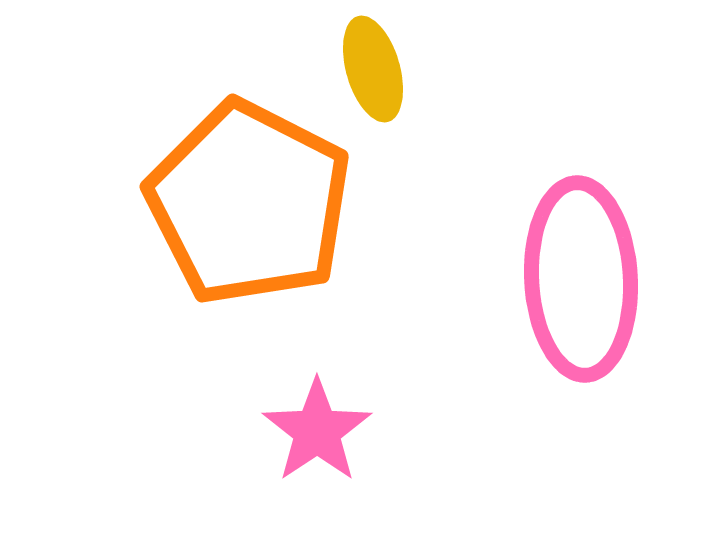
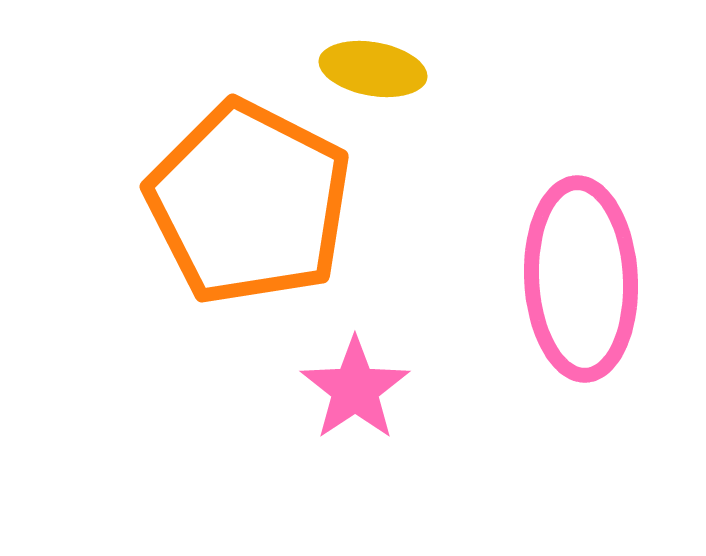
yellow ellipse: rotated 64 degrees counterclockwise
pink star: moved 38 px right, 42 px up
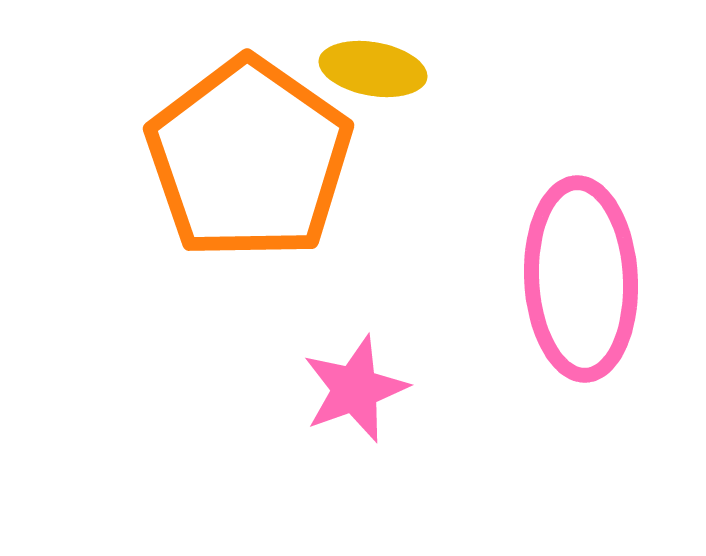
orange pentagon: moved 44 px up; rotated 8 degrees clockwise
pink star: rotated 14 degrees clockwise
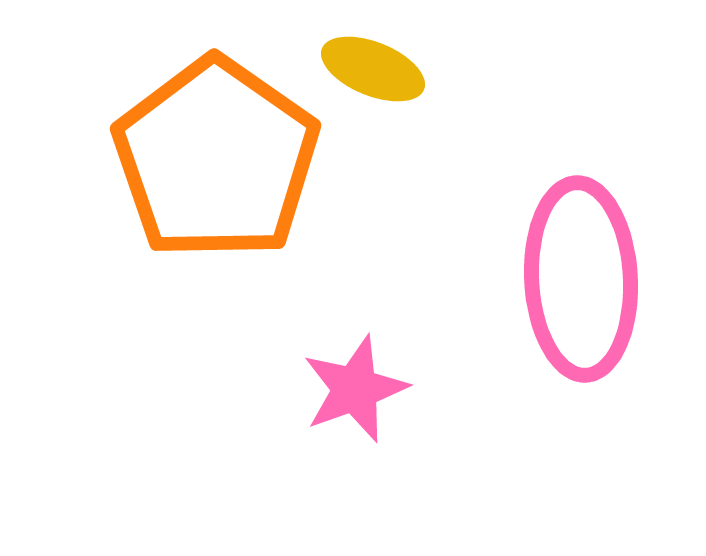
yellow ellipse: rotated 12 degrees clockwise
orange pentagon: moved 33 px left
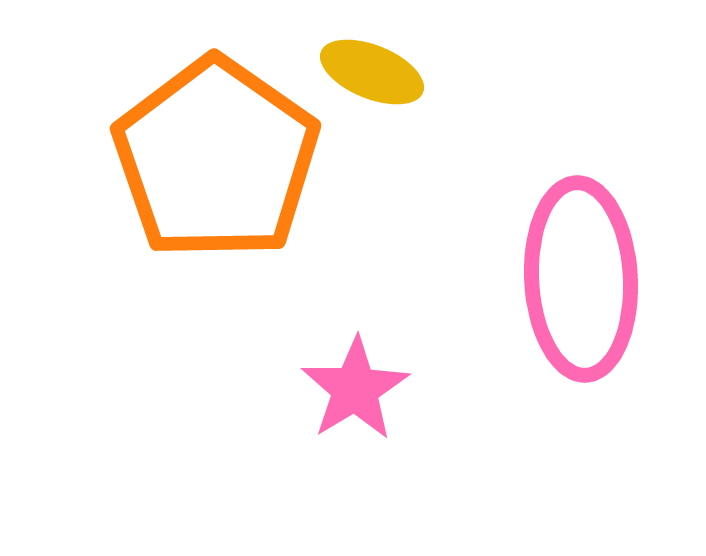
yellow ellipse: moved 1 px left, 3 px down
pink star: rotated 11 degrees counterclockwise
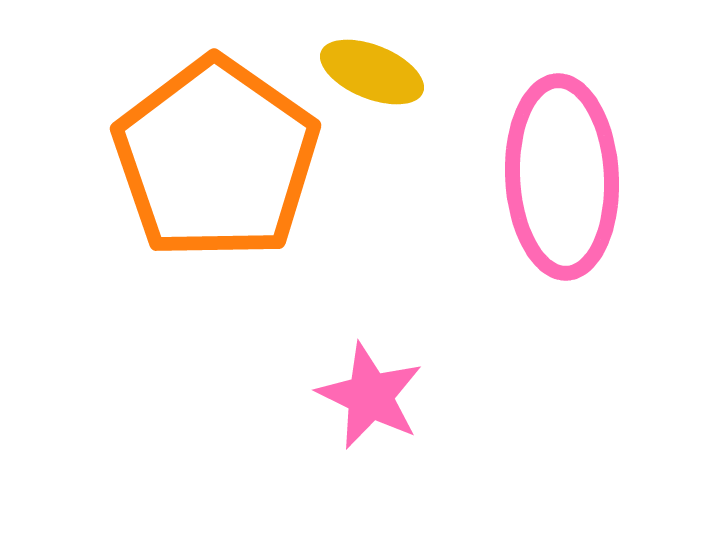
pink ellipse: moved 19 px left, 102 px up
pink star: moved 15 px right, 7 px down; rotated 15 degrees counterclockwise
